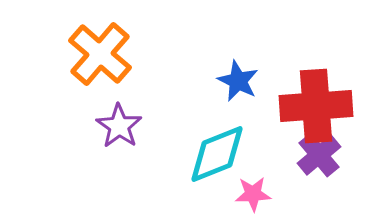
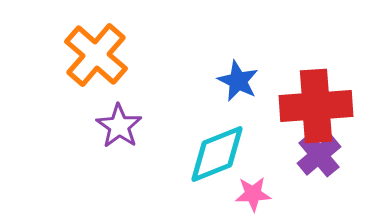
orange cross: moved 4 px left, 1 px down
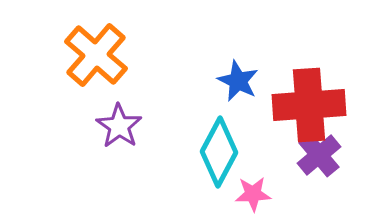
red cross: moved 7 px left, 1 px up
cyan diamond: moved 2 px right, 2 px up; rotated 40 degrees counterclockwise
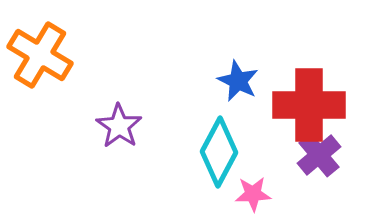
orange cross: moved 56 px left; rotated 10 degrees counterclockwise
red cross: rotated 4 degrees clockwise
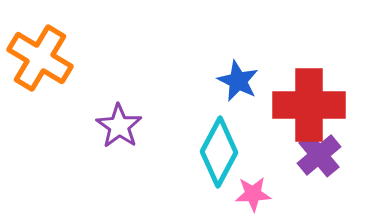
orange cross: moved 3 px down
